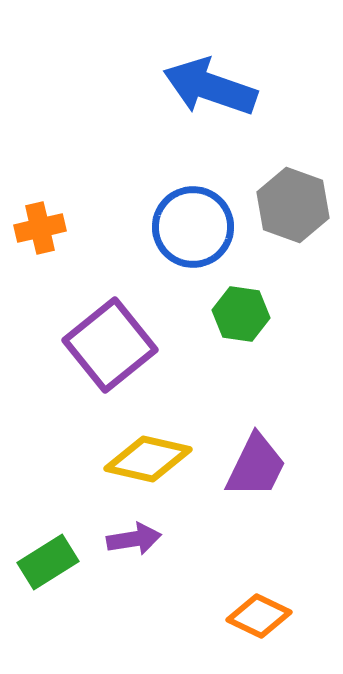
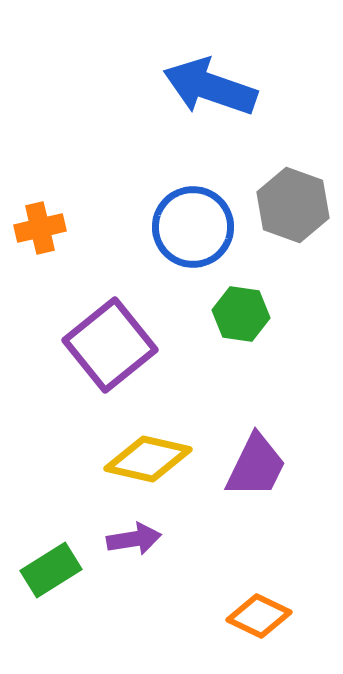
green rectangle: moved 3 px right, 8 px down
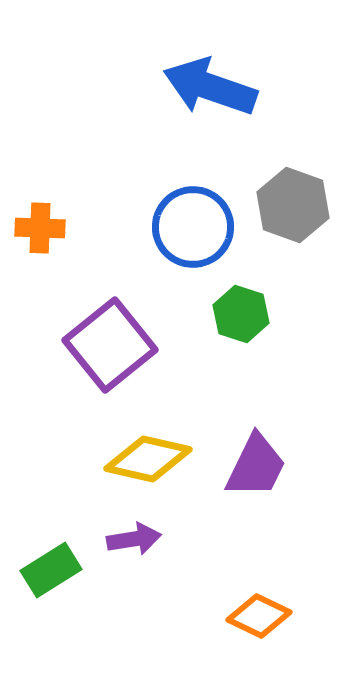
orange cross: rotated 15 degrees clockwise
green hexagon: rotated 10 degrees clockwise
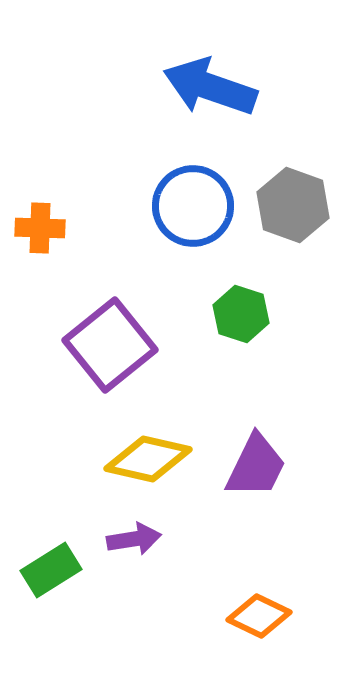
blue circle: moved 21 px up
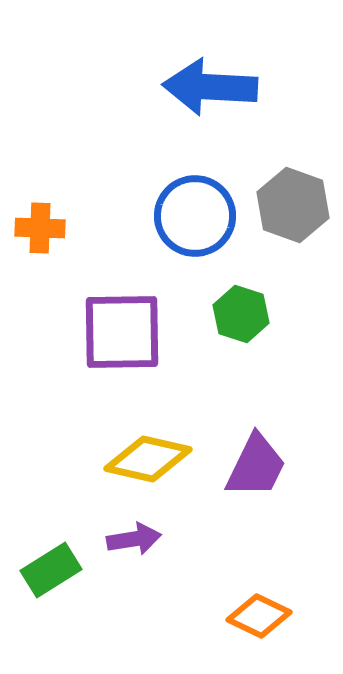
blue arrow: rotated 16 degrees counterclockwise
blue circle: moved 2 px right, 10 px down
purple square: moved 12 px right, 13 px up; rotated 38 degrees clockwise
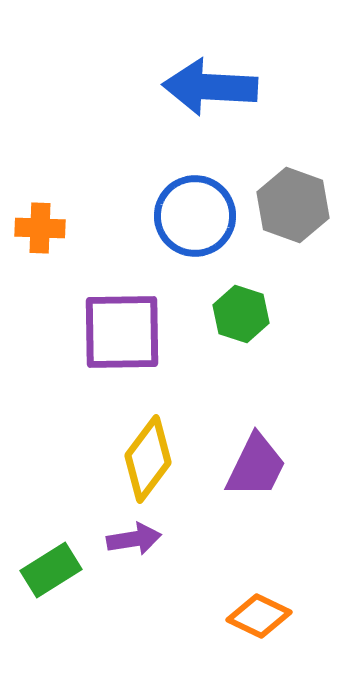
yellow diamond: rotated 66 degrees counterclockwise
